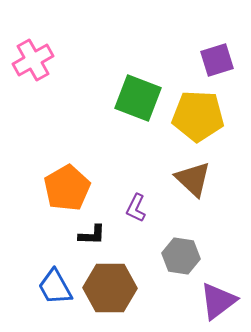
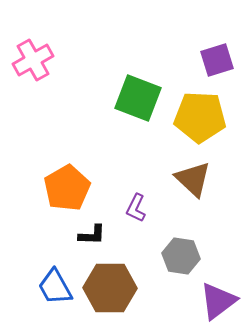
yellow pentagon: moved 2 px right, 1 px down
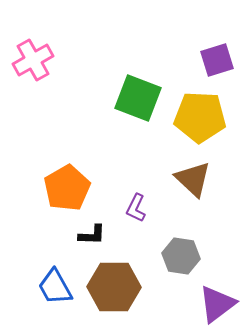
brown hexagon: moved 4 px right, 1 px up
purple triangle: moved 1 px left, 3 px down
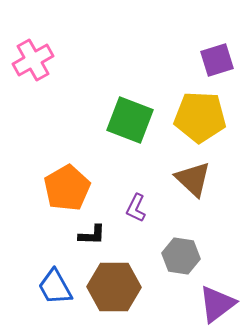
green square: moved 8 px left, 22 px down
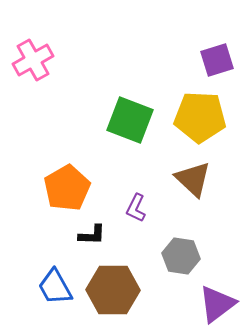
brown hexagon: moved 1 px left, 3 px down
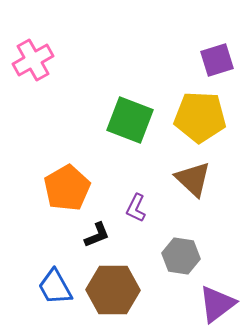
black L-shape: moved 5 px right; rotated 24 degrees counterclockwise
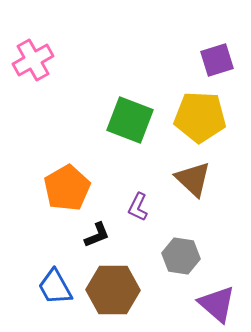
purple L-shape: moved 2 px right, 1 px up
purple triangle: rotated 42 degrees counterclockwise
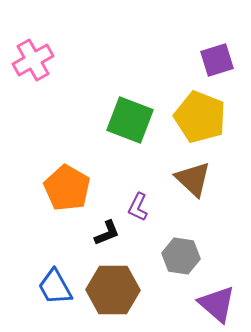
yellow pentagon: rotated 18 degrees clockwise
orange pentagon: rotated 12 degrees counterclockwise
black L-shape: moved 10 px right, 2 px up
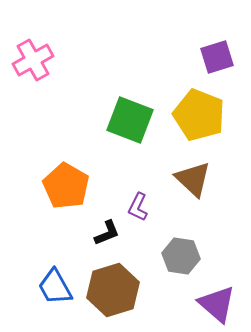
purple square: moved 3 px up
yellow pentagon: moved 1 px left, 2 px up
orange pentagon: moved 1 px left, 2 px up
brown hexagon: rotated 18 degrees counterclockwise
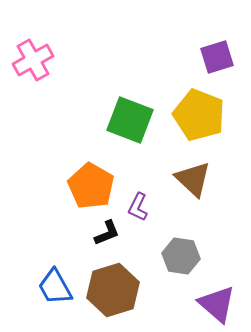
orange pentagon: moved 25 px right
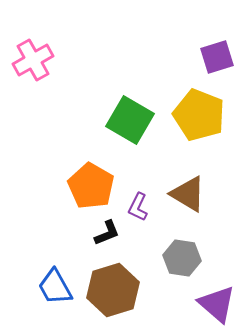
green square: rotated 9 degrees clockwise
brown triangle: moved 5 px left, 15 px down; rotated 12 degrees counterclockwise
gray hexagon: moved 1 px right, 2 px down
